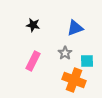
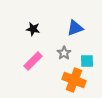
black star: moved 4 px down
gray star: moved 1 px left
pink rectangle: rotated 18 degrees clockwise
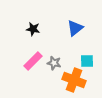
blue triangle: rotated 18 degrees counterclockwise
gray star: moved 10 px left, 10 px down; rotated 24 degrees counterclockwise
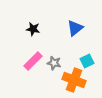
cyan square: rotated 24 degrees counterclockwise
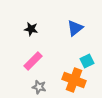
black star: moved 2 px left
gray star: moved 15 px left, 24 px down
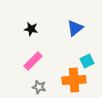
orange cross: rotated 25 degrees counterclockwise
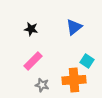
blue triangle: moved 1 px left, 1 px up
cyan square: rotated 32 degrees counterclockwise
gray star: moved 3 px right, 2 px up
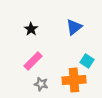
black star: rotated 24 degrees clockwise
gray star: moved 1 px left, 1 px up
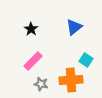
cyan square: moved 1 px left, 1 px up
orange cross: moved 3 px left
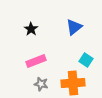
pink rectangle: moved 3 px right; rotated 24 degrees clockwise
orange cross: moved 2 px right, 3 px down
